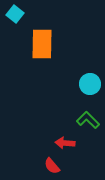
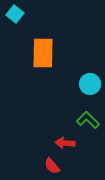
orange rectangle: moved 1 px right, 9 px down
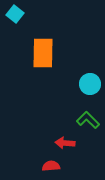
red semicircle: moved 1 px left; rotated 126 degrees clockwise
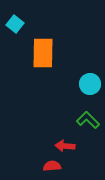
cyan square: moved 10 px down
red arrow: moved 3 px down
red semicircle: moved 1 px right
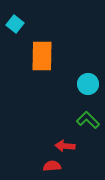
orange rectangle: moved 1 px left, 3 px down
cyan circle: moved 2 px left
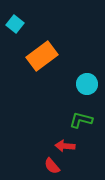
orange rectangle: rotated 52 degrees clockwise
cyan circle: moved 1 px left
green L-shape: moved 7 px left; rotated 30 degrees counterclockwise
red semicircle: rotated 126 degrees counterclockwise
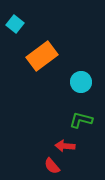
cyan circle: moved 6 px left, 2 px up
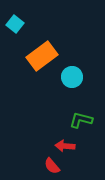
cyan circle: moved 9 px left, 5 px up
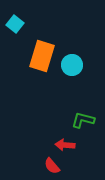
orange rectangle: rotated 36 degrees counterclockwise
cyan circle: moved 12 px up
green L-shape: moved 2 px right
red arrow: moved 1 px up
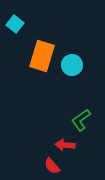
green L-shape: moved 2 px left; rotated 50 degrees counterclockwise
